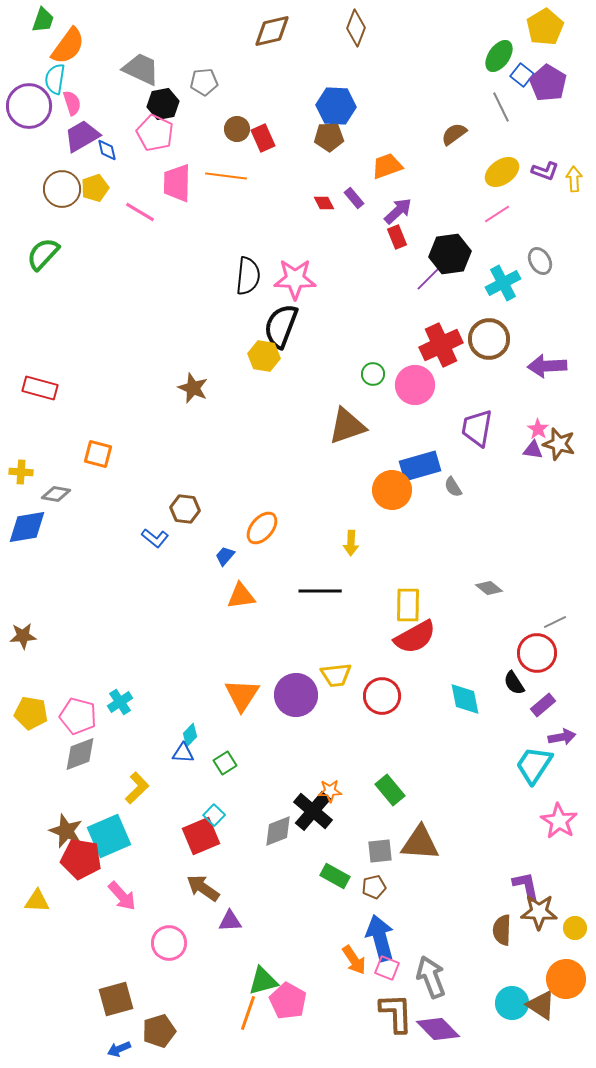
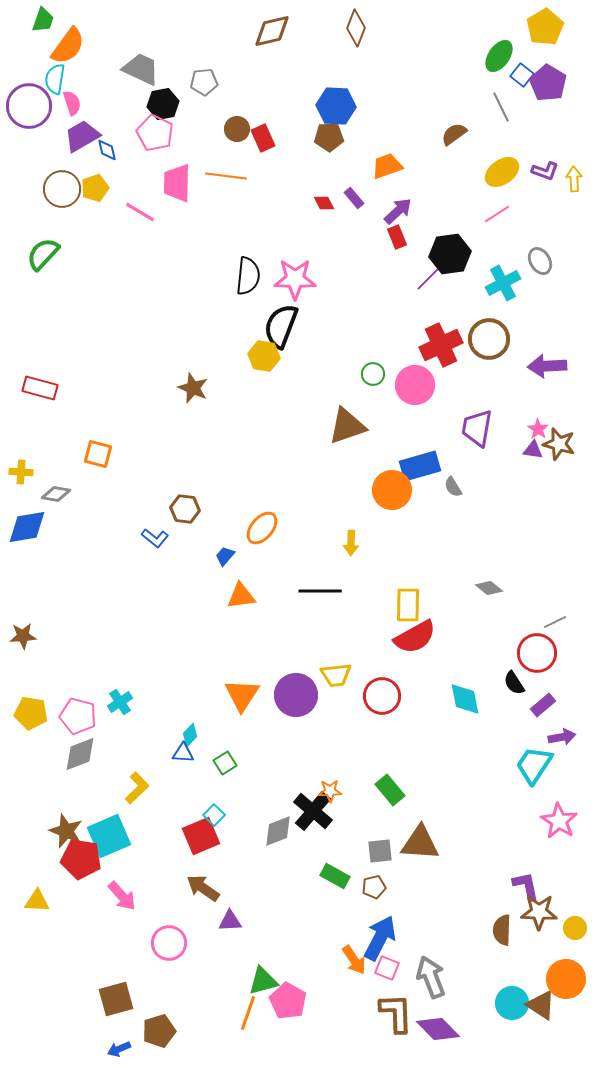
blue arrow at (380, 938): rotated 42 degrees clockwise
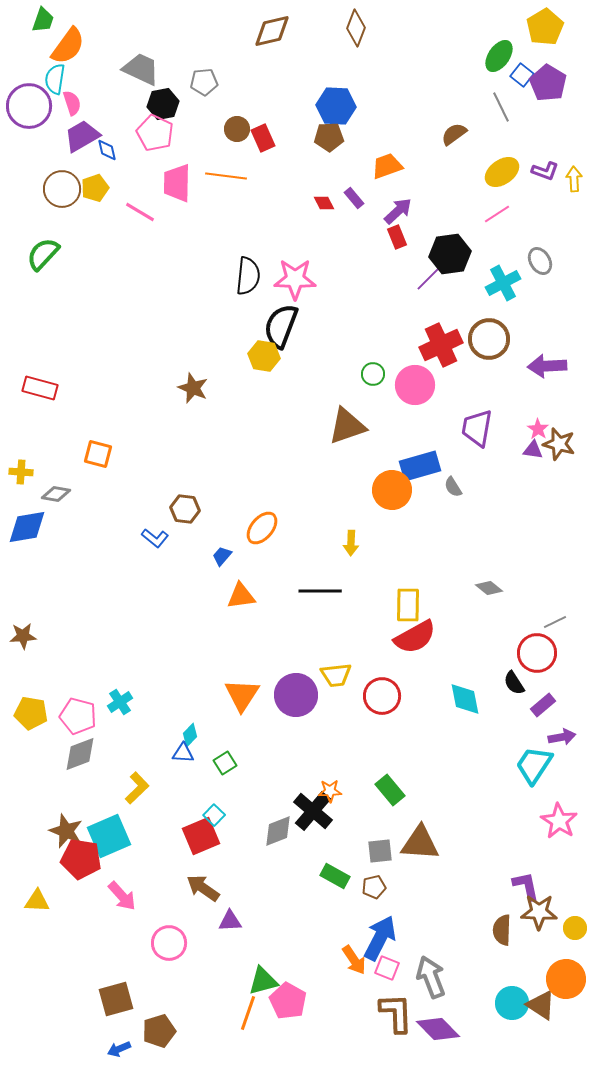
blue trapezoid at (225, 556): moved 3 px left
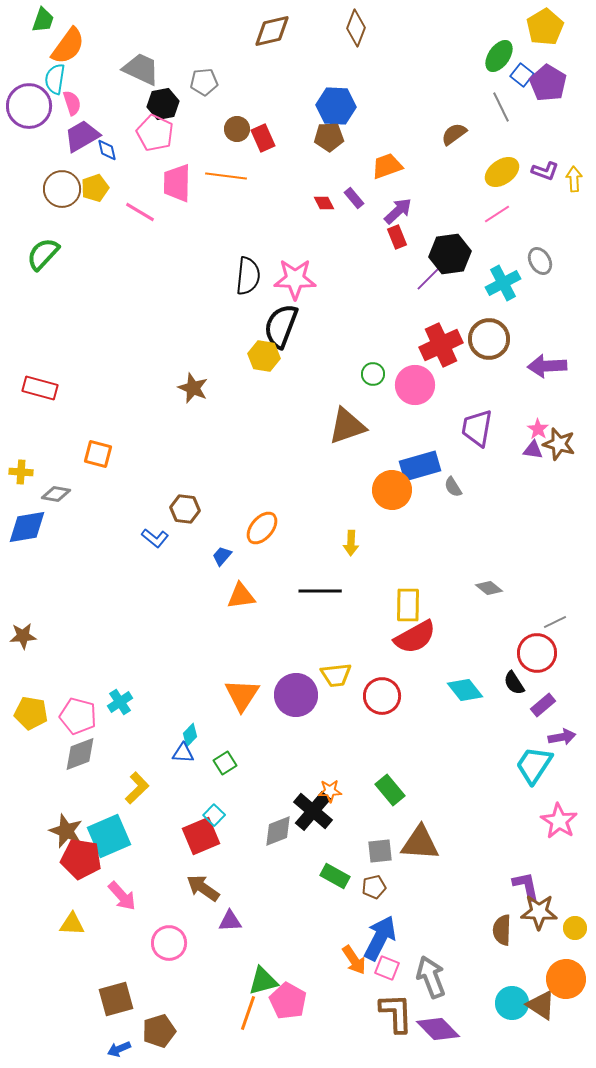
cyan diamond at (465, 699): moved 9 px up; rotated 27 degrees counterclockwise
yellow triangle at (37, 901): moved 35 px right, 23 px down
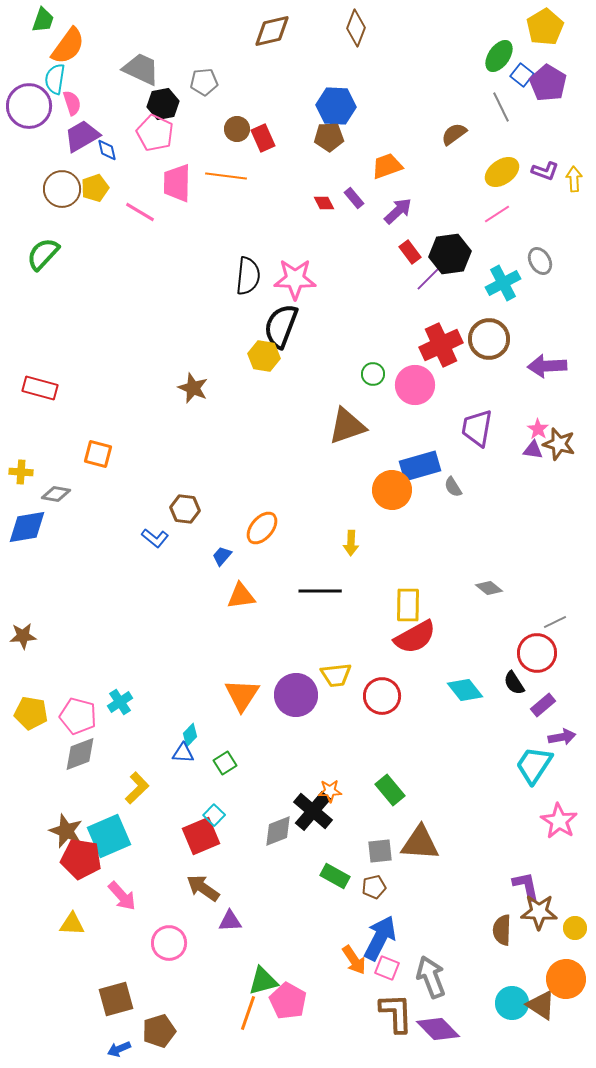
red rectangle at (397, 237): moved 13 px right, 15 px down; rotated 15 degrees counterclockwise
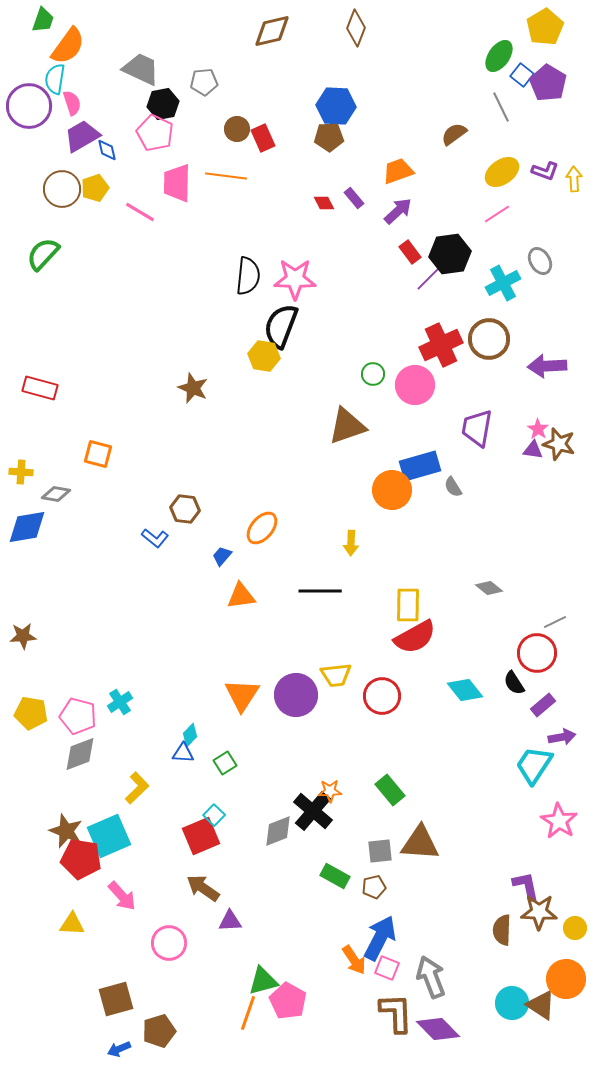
orange trapezoid at (387, 166): moved 11 px right, 5 px down
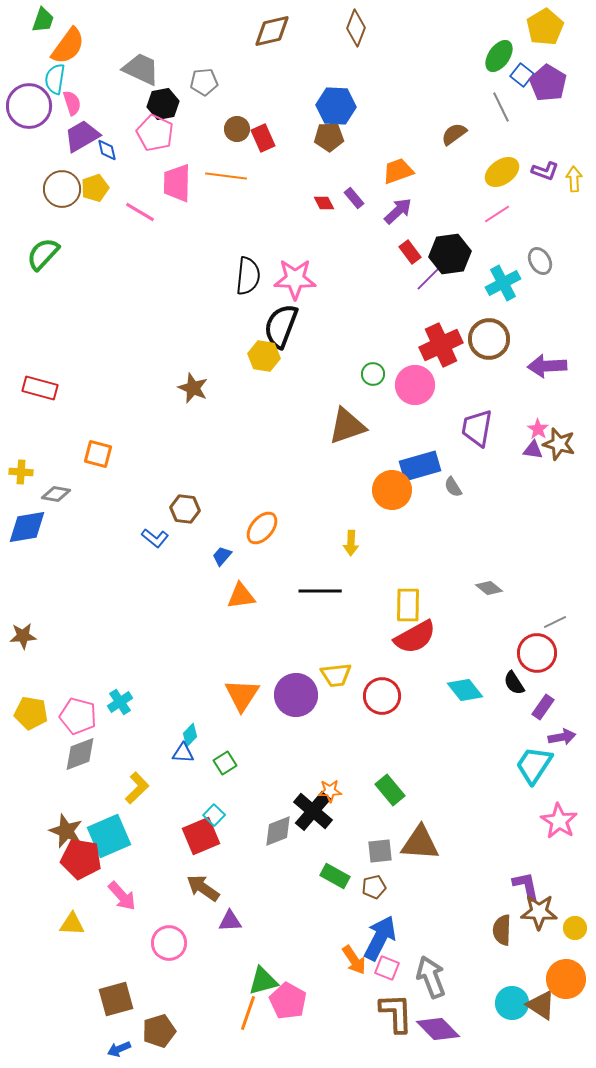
purple rectangle at (543, 705): moved 2 px down; rotated 15 degrees counterclockwise
